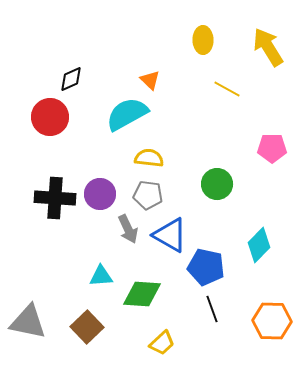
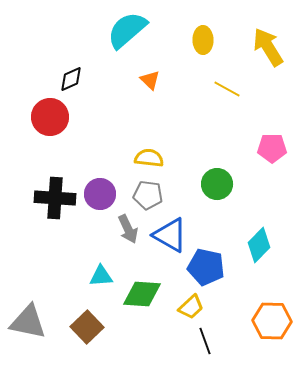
cyan semicircle: moved 84 px up; rotated 12 degrees counterclockwise
black line: moved 7 px left, 32 px down
yellow trapezoid: moved 29 px right, 36 px up
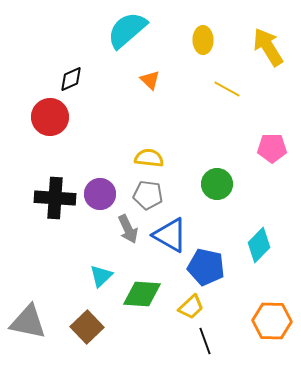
cyan triangle: rotated 40 degrees counterclockwise
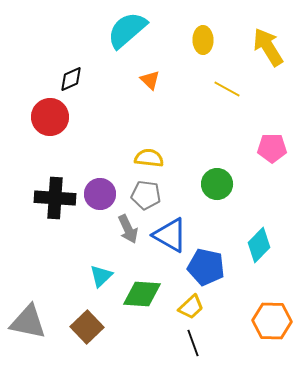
gray pentagon: moved 2 px left
black line: moved 12 px left, 2 px down
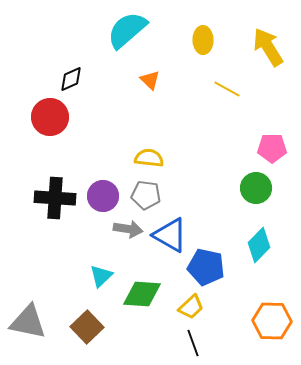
green circle: moved 39 px right, 4 px down
purple circle: moved 3 px right, 2 px down
gray arrow: rotated 56 degrees counterclockwise
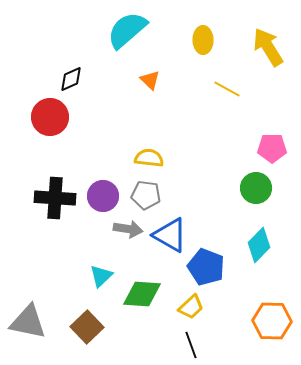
blue pentagon: rotated 9 degrees clockwise
black line: moved 2 px left, 2 px down
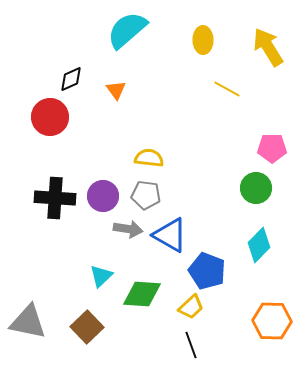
orange triangle: moved 34 px left, 10 px down; rotated 10 degrees clockwise
blue pentagon: moved 1 px right, 4 px down
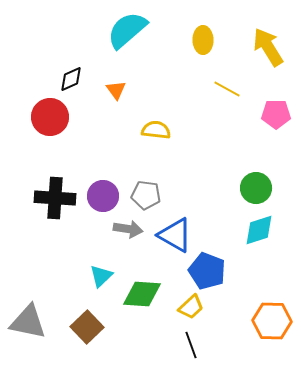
pink pentagon: moved 4 px right, 34 px up
yellow semicircle: moved 7 px right, 28 px up
blue triangle: moved 5 px right
cyan diamond: moved 15 px up; rotated 28 degrees clockwise
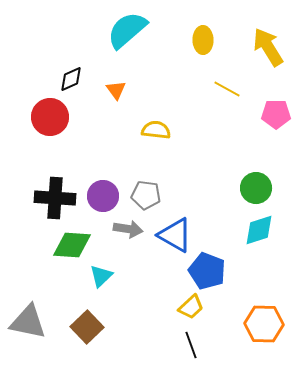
green diamond: moved 70 px left, 49 px up
orange hexagon: moved 8 px left, 3 px down
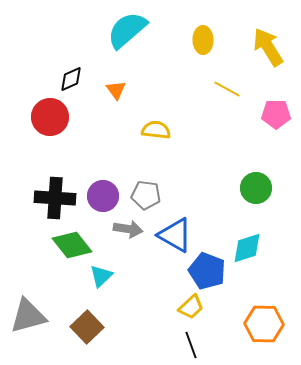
cyan diamond: moved 12 px left, 18 px down
green diamond: rotated 48 degrees clockwise
gray triangle: moved 6 px up; rotated 27 degrees counterclockwise
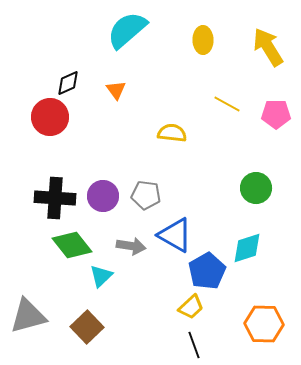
black diamond: moved 3 px left, 4 px down
yellow line: moved 15 px down
yellow semicircle: moved 16 px right, 3 px down
gray arrow: moved 3 px right, 17 px down
blue pentagon: rotated 21 degrees clockwise
black line: moved 3 px right
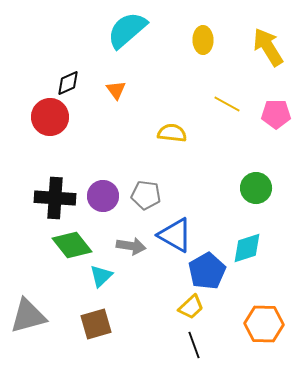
brown square: moved 9 px right, 3 px up; rotated 28 degrees clockwise
